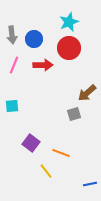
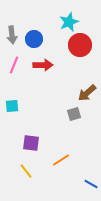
red circle: moved 11 px right, 3 px up
purple square: rotated 30 degrees counterclockwise
orange line: moved 7 px down; rotated 54 degrees counterclockwise
yellow line: moved 20 px left
blue line: moved 1 px right; rotated 40 degrees clockwise
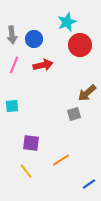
cyan star: moved 2 px left
red arrow: rotated 12 degrees counterclockwise
blue line: moved 2 px left; rotated 64 degrees counterclockwise
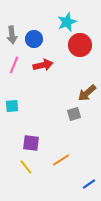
yellow line: moved 4 px up
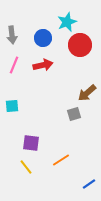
blue circle: moved 9 px right, 1 px up
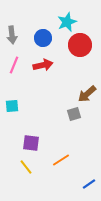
brown arrow: moved 1 px down
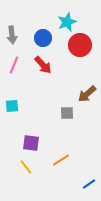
red arrow: rotated 60 degrees clockwise
gray square: moved 7 px left, 1 px up; rotated 16 degrees clockwise
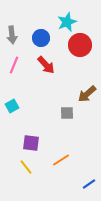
blue circle: moved 2 px left
red arrow: moved 3 px right
cyan square: rotated 24 degrees counterclockwise
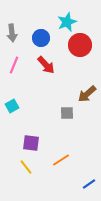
gray arrow: moved 2 px up
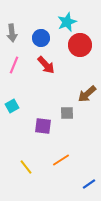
purple square: moved 12 px right, 17 px up
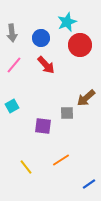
pink line: rotated 18 degrees clockwise
brown arrow: moved 1 px left, 4 px down
